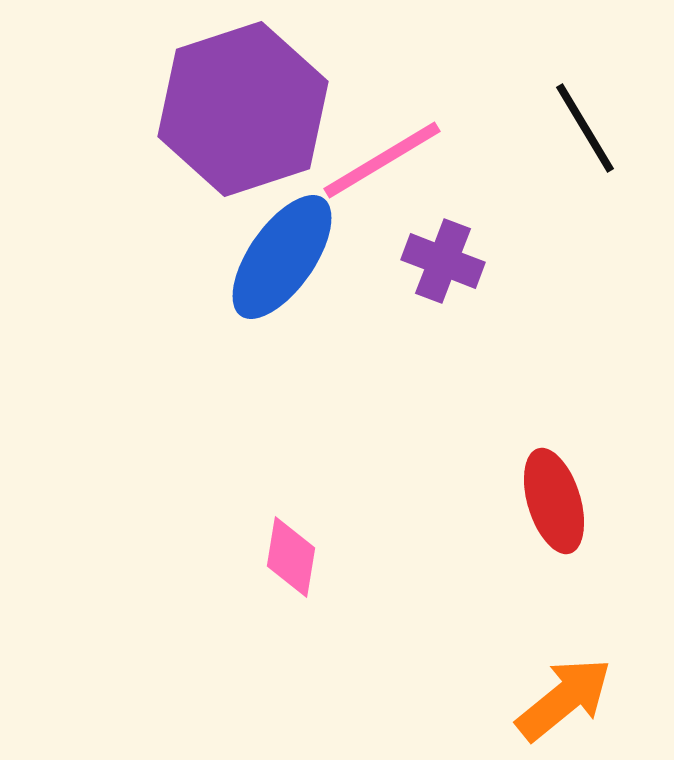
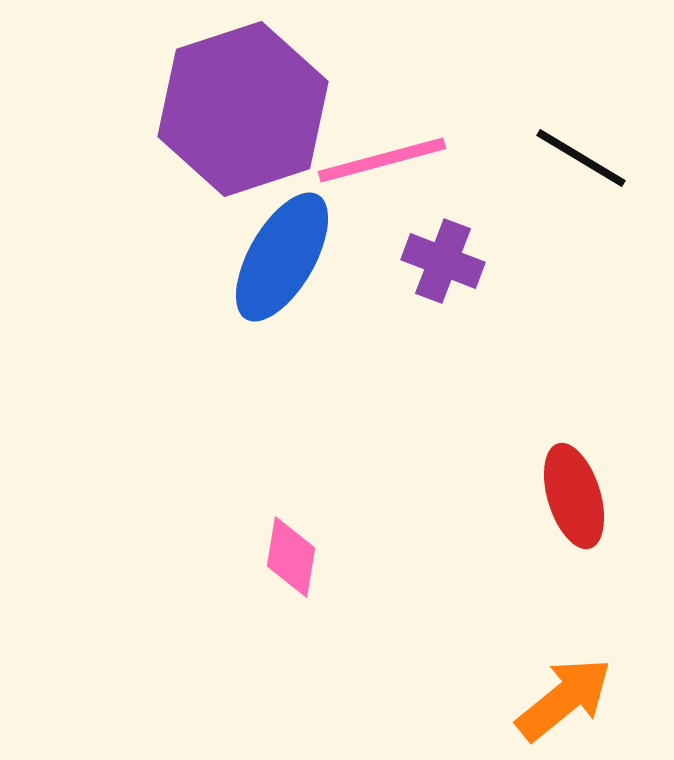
black line: moved 4 px left, 30 px down; rotated 28 degrees counterclockwise
pink line: rotated 16 degrees clockwise
blue ellipse: rotated 5 degrees counterclockwise
red ellipse: moved 20 px right, 5 px up
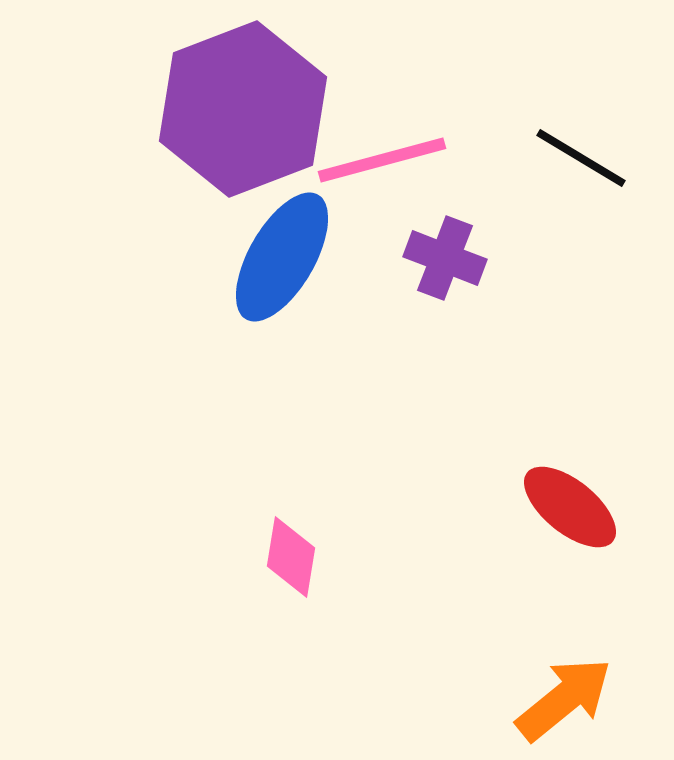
purple hexagon: rotated 3 degrees counterclockwise
purple cross: moved 2 px right, 3 px up
red ellipse: moved 4 px left, 11 px down; rotated 34 degrees counterclockwise
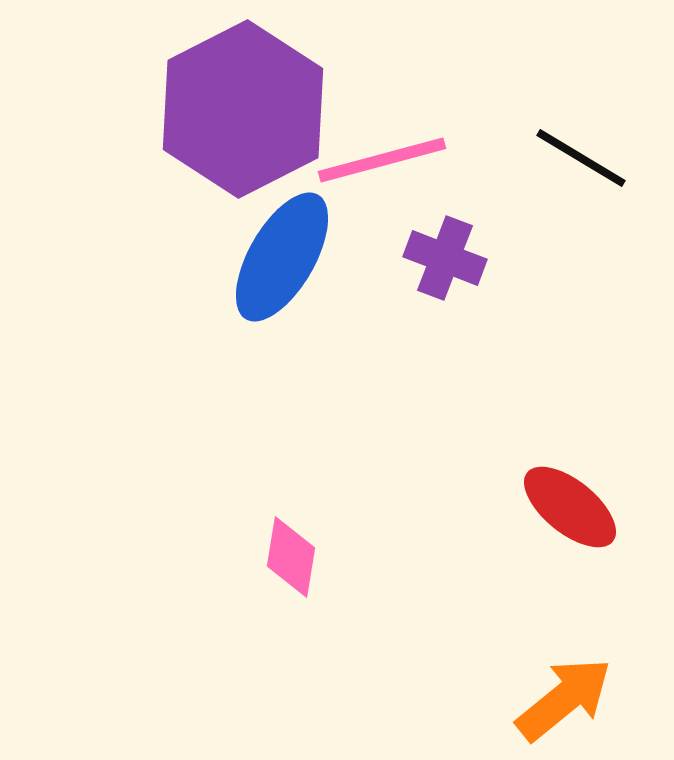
purple hexagon: rotated 6 degrees counterclockwise
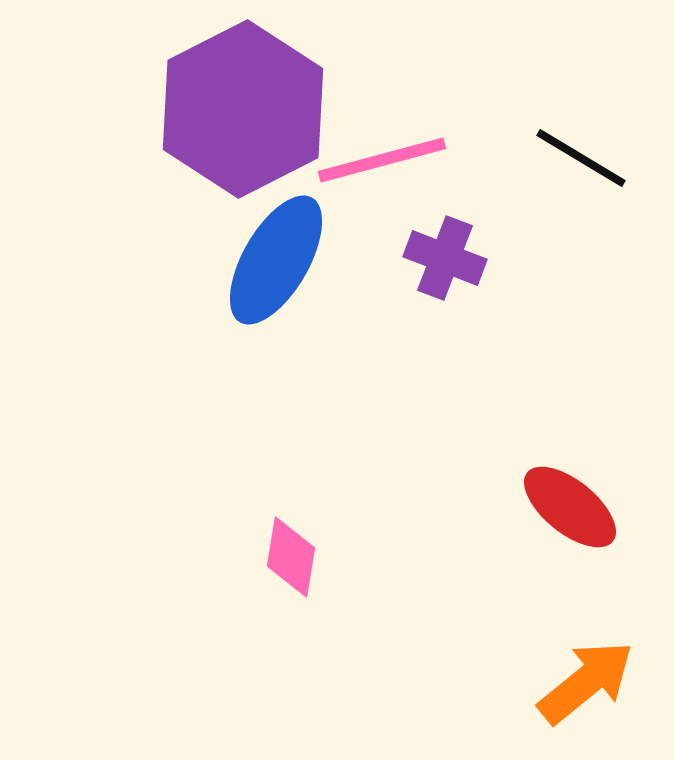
blue ellipse: moved 6 px left, 3 px down
orange arrow: moved 22 px right, 17 px up
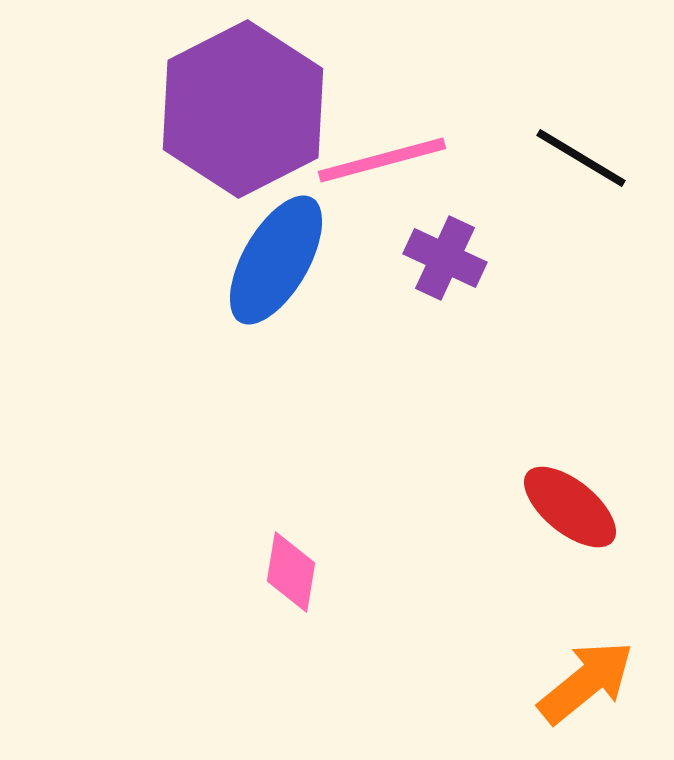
purple cross: rotated 4 degrees clockwise
pink diamond: moved 15 px down
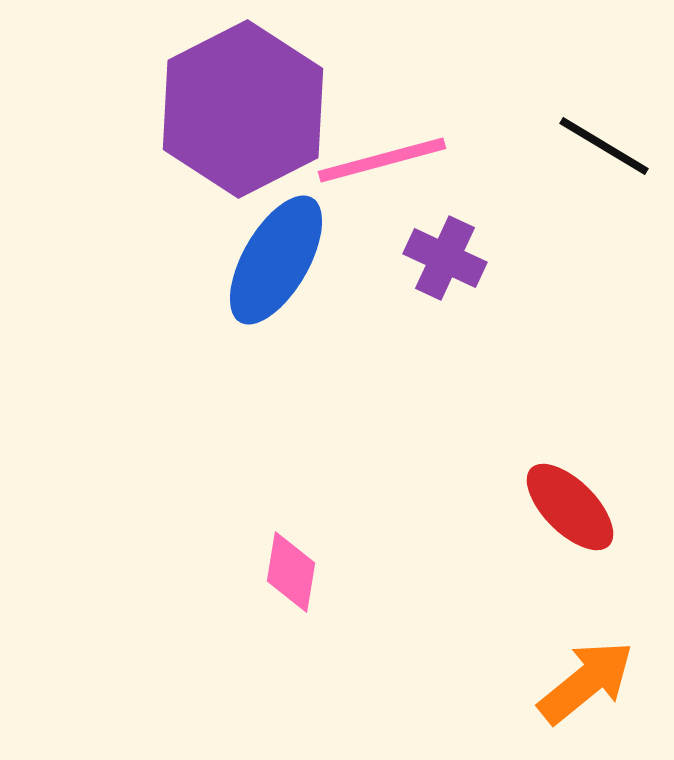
black line: moved 23 px right, 12 px up
red ellipse: rotated 6 degrees clockwise
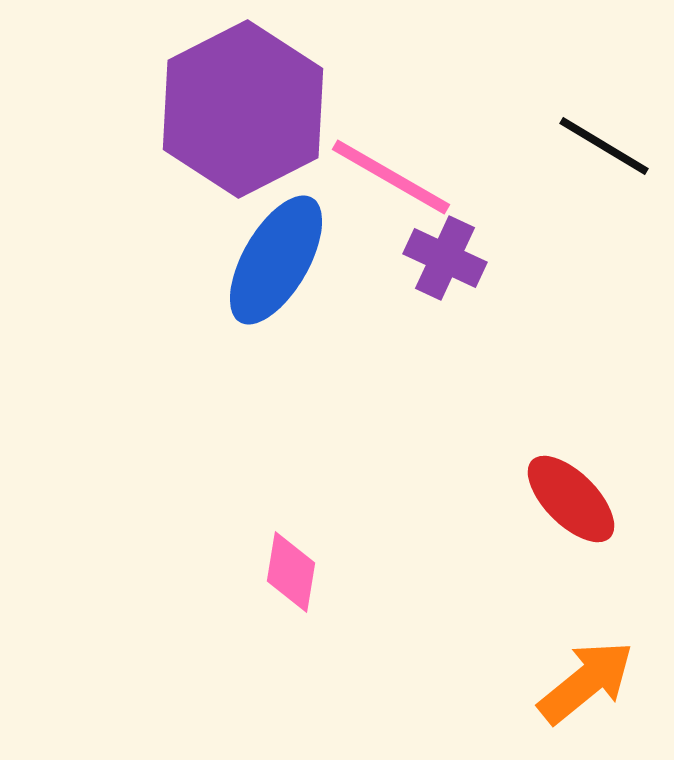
pink line: moved 9 px right, 17 px down; rotated 45 degrees clockwise
red ellipse: moved 1 px right, 8 px up
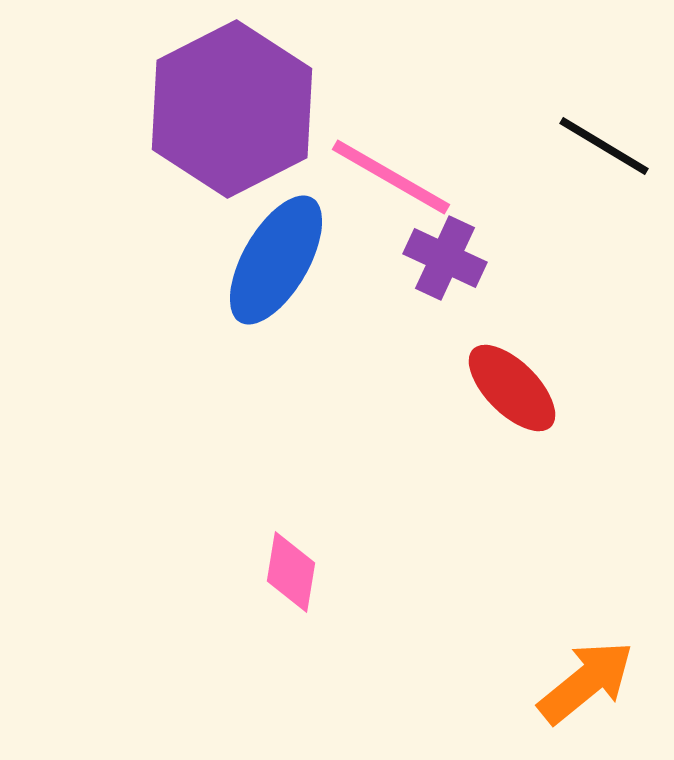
purple hexagon: moved 11 px left
red ellipse: moved 59 px left, 111 px up
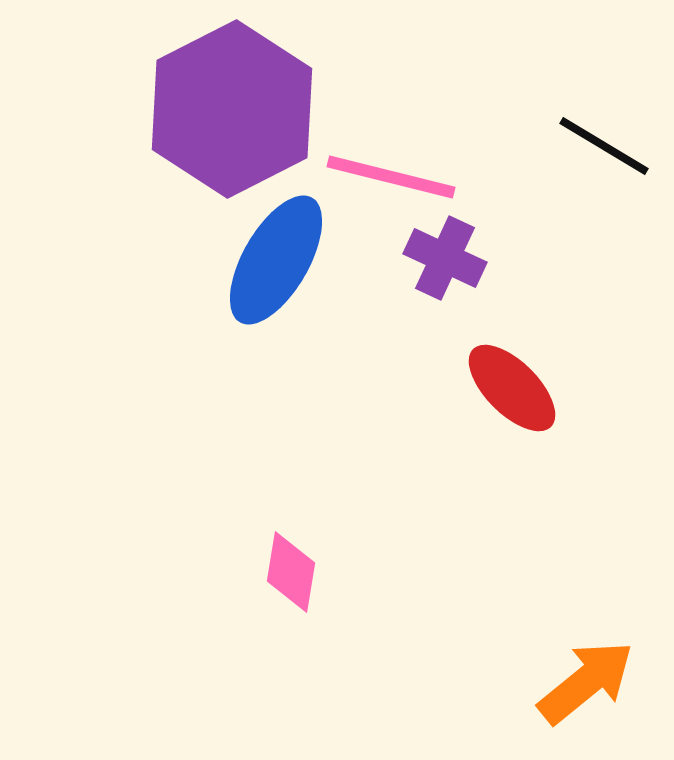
pink line: rotated 16 degrees counterclockwise
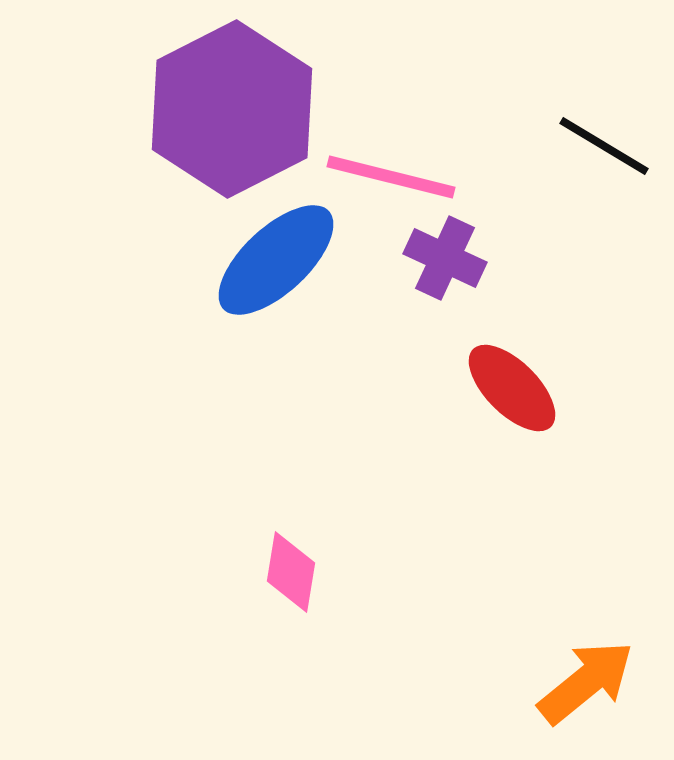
blue ellipse: rotated 17 degrees clockwise
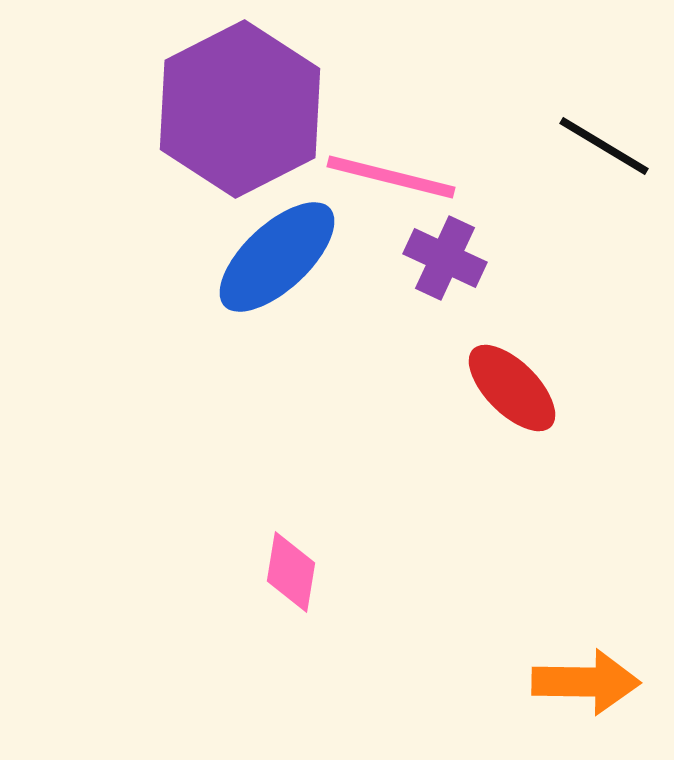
purple hexagon: moved 8 px right
blue ellipse: moved 1 px right, 3 px up
orange arrow: rotated 40 degrees clockwise
